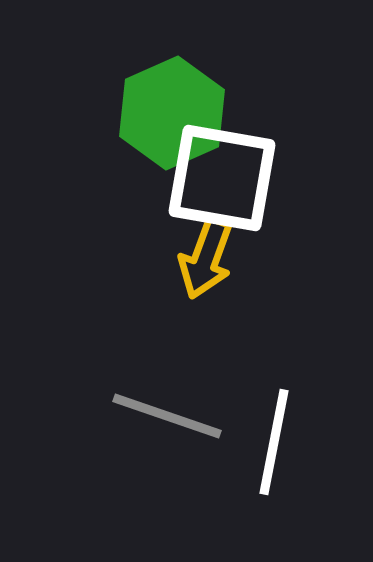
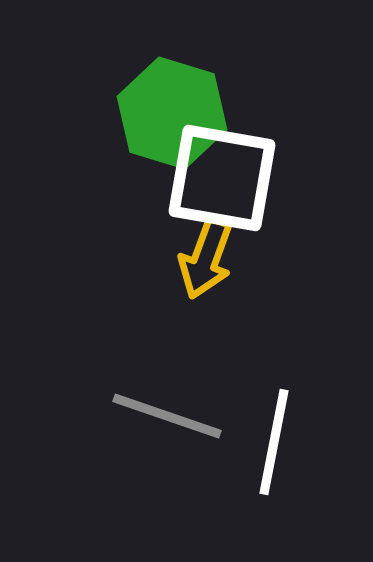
green hexagon: rotated 19 degrees counterclockwise
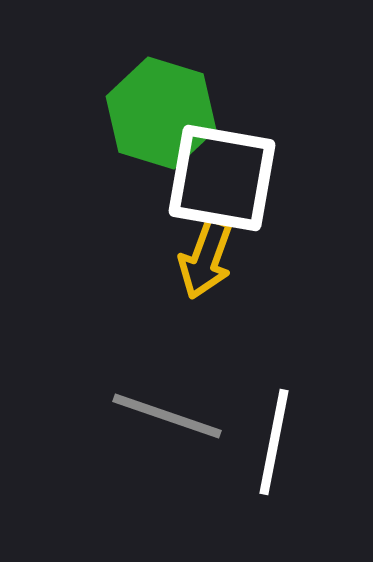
green hexagon: moved 11 px left
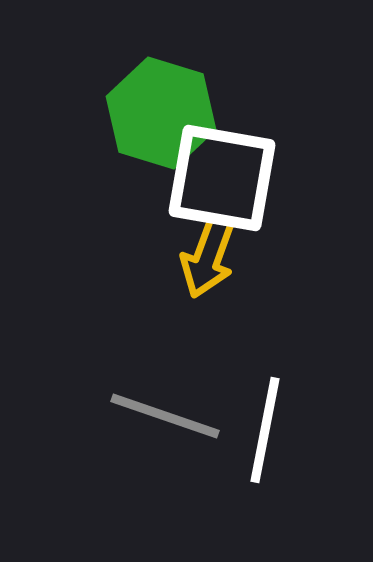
yellow arrow: moved 2 px right, 1 px up
gray line: moved 2 px left
white line: moved 9 px left, 12 px up
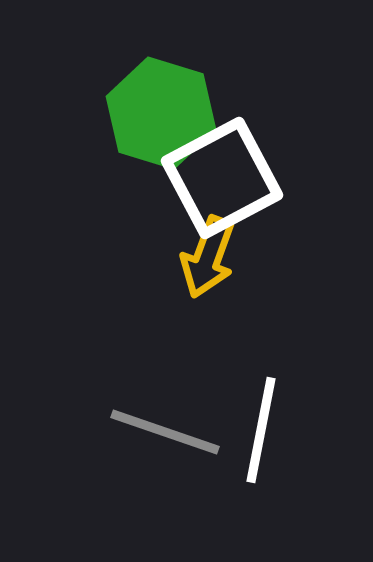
white square: rotated 38 degrees counterclockwise
gray line: moved 16 px down
white line: moved 4 px left
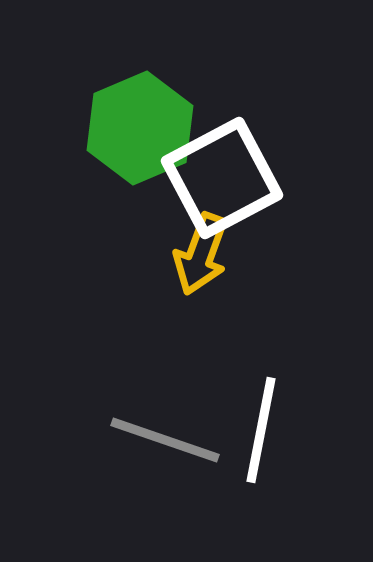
green hexagon: moved 21 px left, 15 px down; rotated 20 degrees clockwise
yellow arrow: moved 7 px left, 3 px up
gray line: moved 8 px down
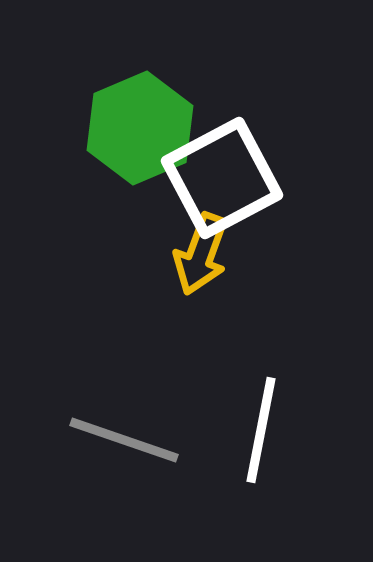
gray line: moved 41 px left
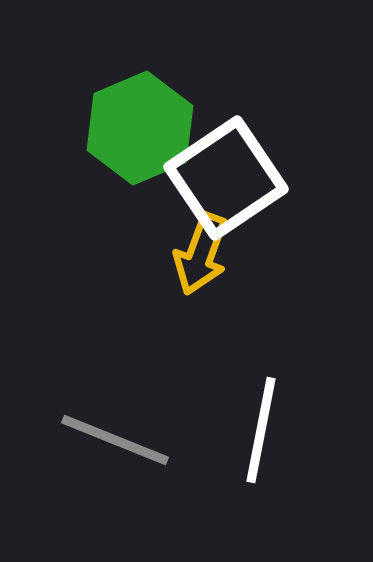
white square: moved 4 px right; rotated 6 degrees counterclockwise
gray line: moved 9 px left; rotated 3 degrees clockwise
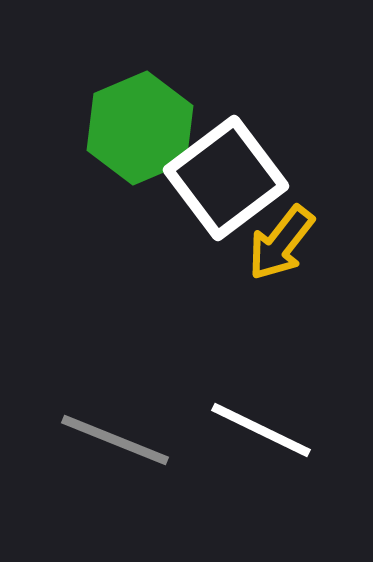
white square: rotated 3 degrees counterclockwise
yellow arrow: moved 80 px right, 11 px up; rotated 18 degrees clockwise
white line: rotated 75 degrees counterclockwise
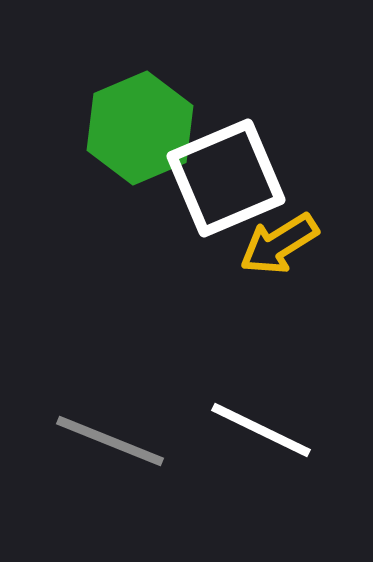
white square: rotated 14 degrees clockwise
yellow arrow: moved 2 px left, 1 px down; rotated 20 degrees clockwise
gray line: moved 5 px left, 1 px down
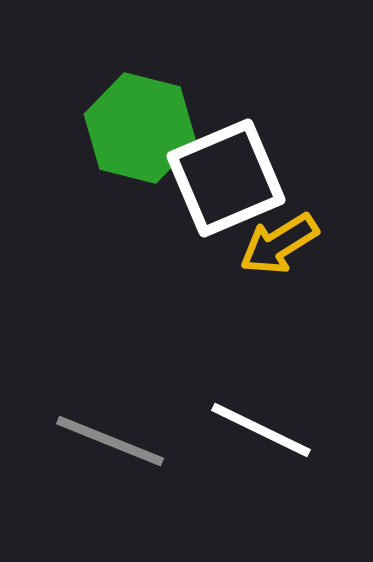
green hexagon: rotated 23 degrees counterclockwise
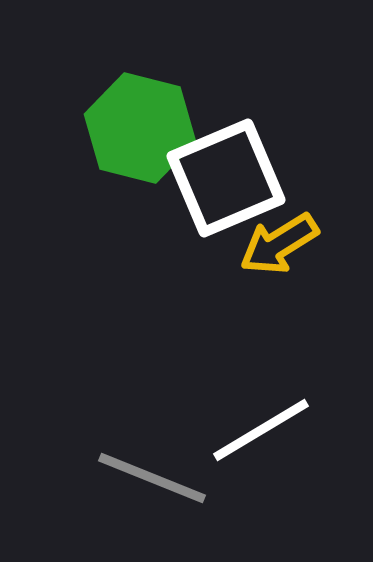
white line: rotated 57 degrees counterclockwise
gray line: moved 42 px right, 37 px down
